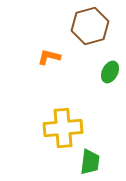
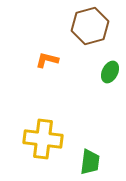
orange L-shape: moved 2 px left, 3 px down
yellow cross: moved 20 px left, 11 px down; rotated 12 degrees clockwise
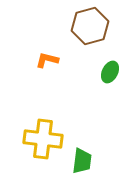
green trapezoid: moved 8 px left, 1 px up
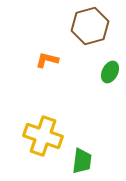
yellow cross: moved 3 px up; rotated 12 degrees clockwise
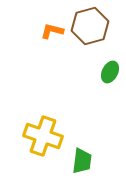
orange L-shape: moved 5 px right, 29 px up
